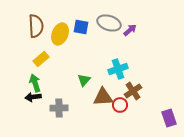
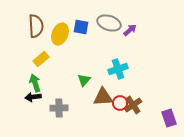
brown cross: moved 14 px down
red circle: moved 2 px up
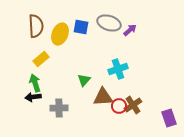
red circle: moved 1 px left, 3 px down
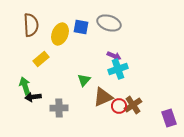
brown semicircle: moved 5 px left, 1 px up
purple arrow: moved 16 px left, 26 px down; rotated 64 degrees clockwise
green arrow: moved 10 px left, 3 px down
brown triangle: rotated 20 degrees counterclockwise
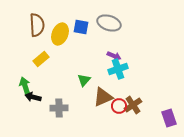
brown semicircle: moved 6 px right
black arrow: rotated 21 degrees clockwise
